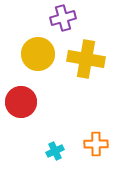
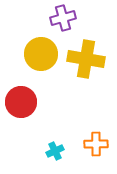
yellow circle: moved 3 px right
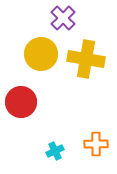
purple cross: rotated 30 degrees counterclockwise
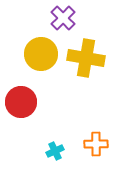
yellow cross: moved 1 px up
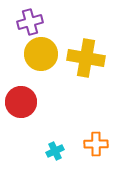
purple cross: moved 33 px left, 4 px down; rotated 30 degrees clockwise
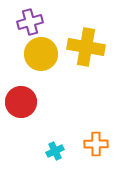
yellow cross: moved 11 px up
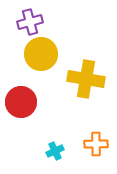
yellow cross: moved 32 px down
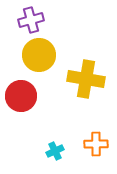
purple cross: moved 1 px right, 2 px up
yellow circle: moved 2 px left, 1 px down
red circle: moved 6 px up
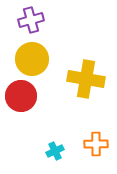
yellow circle: moved 7 px left, 4 px down
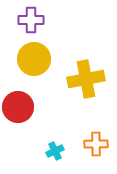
purple cross: rotated 15 degrees clockwise
yellow circle: moved 2 px right
yellow cross: rotated 21 degrees counterclockwise
red circle: moved 3 px left, 11 px down
